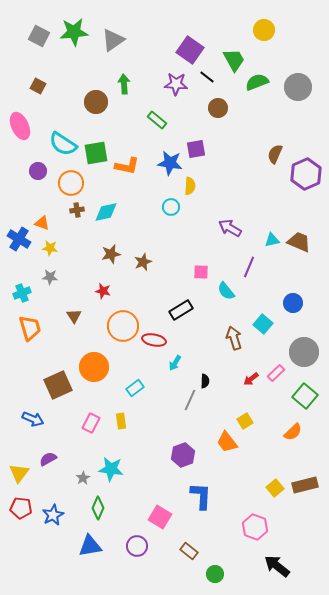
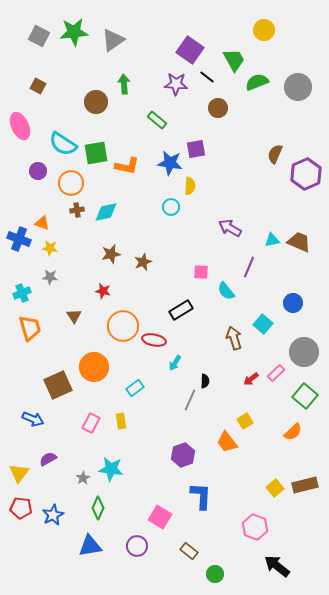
blue cross at (19, 239): rotated 10 degrees counterclockwise
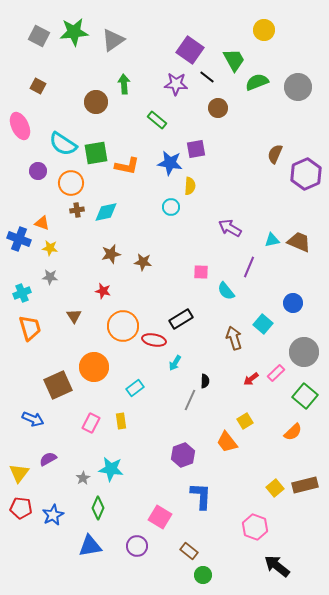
brown star at (143, 262): rotated 30 degrees clockwise
black rectangle at (181, 310): moved 9 px down
green circle at (215, 574): moved 12 px left, 1 px down
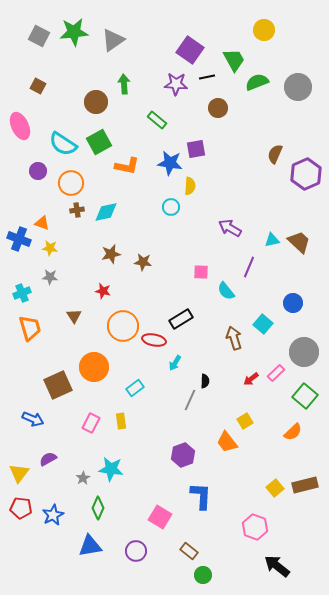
black line at (207, 77): rotated 49 degrees counterclockwise
green square at (96, 153): moved 3 px right, 11 px up; rotated 20 degrees counterclockwise
brown trapezoid at (299, 242): rotated 20 degrees clockwise
purple circle at (137, 546): moved 1 px left, 5 px down
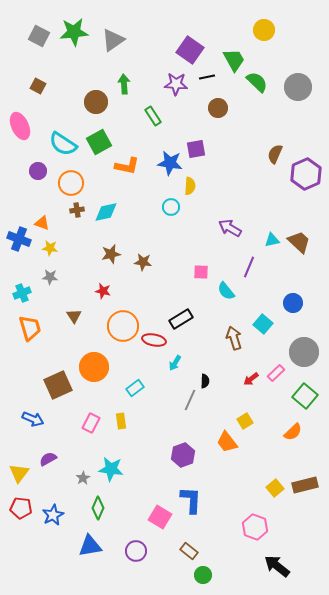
green semicircle at (257, 82): rotated 65 degrees clockwise
green rectangle at (157, 120): moved 4 px left, 4 px up; rotated 18 degrees clockwise
blue L-shape at (201, 496): moved 10 px left, 4 px down
